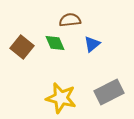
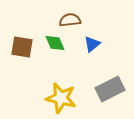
brown square: rotated 30 degrees counterclockwise
gray rectangle: moved 1 px right, 3 px up
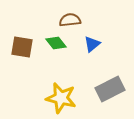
green diamond: moved 1 px right; rotated 15 degrees counterclockwise
